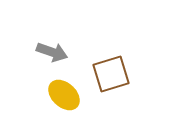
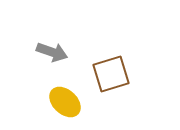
yellow ellipse: moved 1 px right, 7 px down
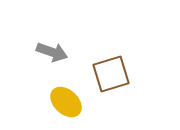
yellow ellipse: moved 1 px right
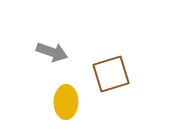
yellow ellipse: rotated 48 degrees clockwise
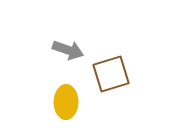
gray arrow: moved 16 px right, 2 px up
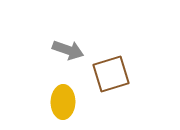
yellow ellipse: moved 3 px left
